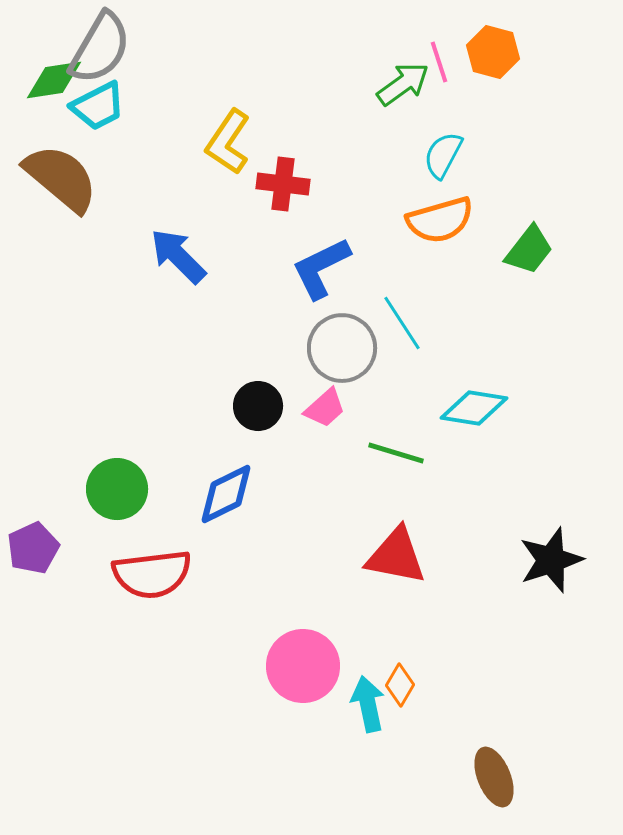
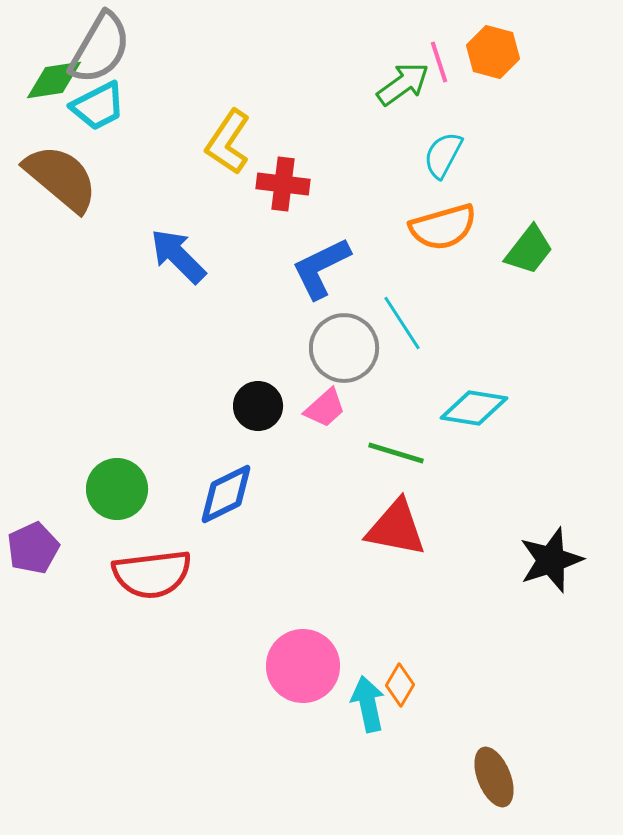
orange semicircle: moved 3 px right, 7 px down
gray circle: moved 2 px right
red triangle: moved 28 px up
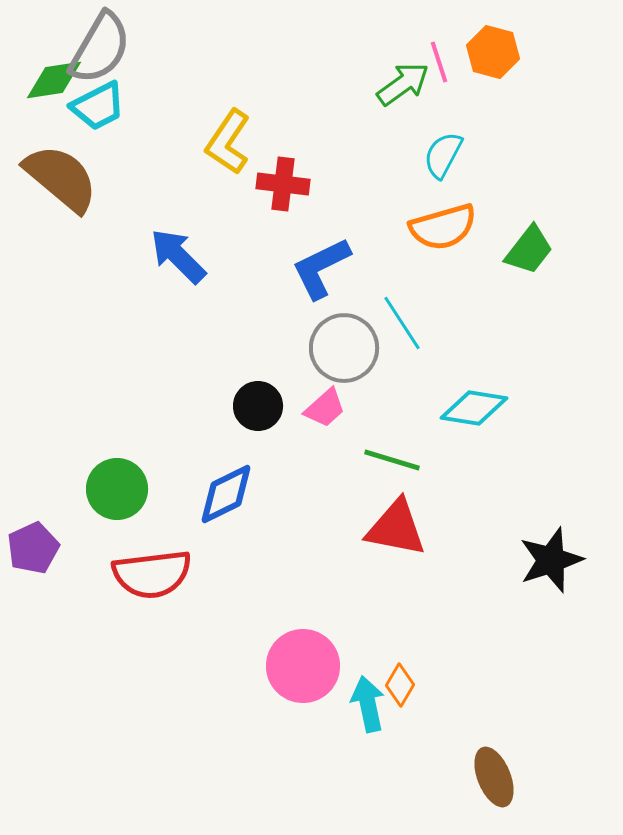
green line: moved 4 px left, 7 px down
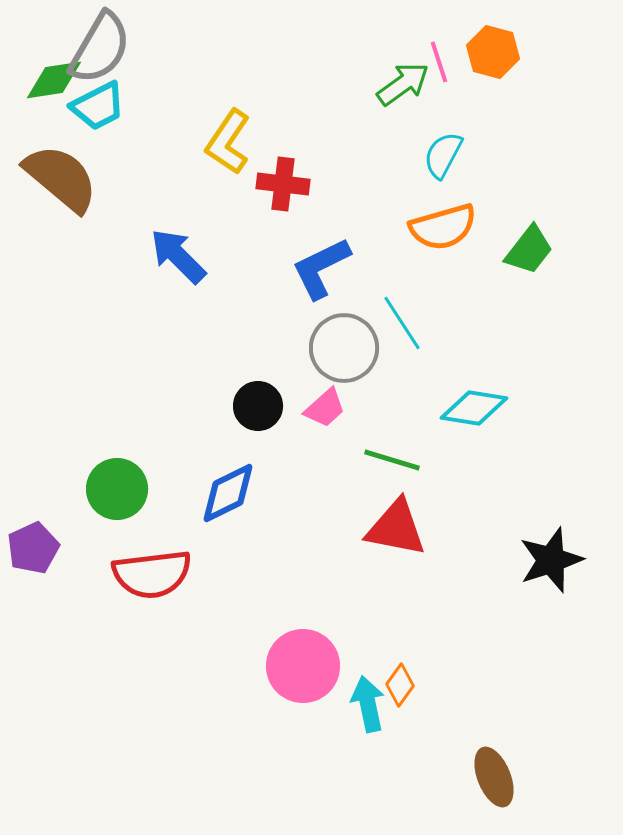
blue diamond: moved 2 px right, 1 px up
orange diamond: rotated 6 degrees clockwise
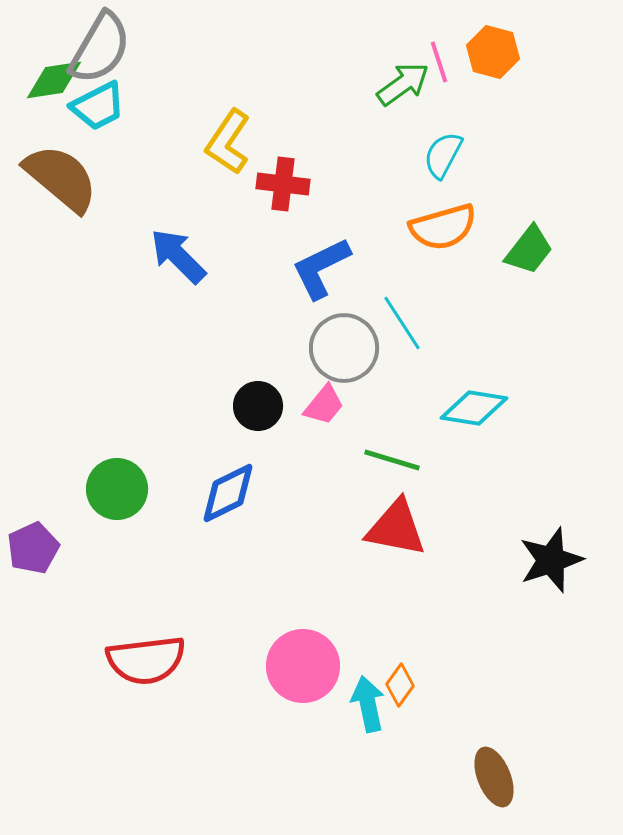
pink trapezoid: moved 1 px left, 3 px up; rotated 9 degrees counterclockwise
red semicircle: moved 6 px left, 86 px down
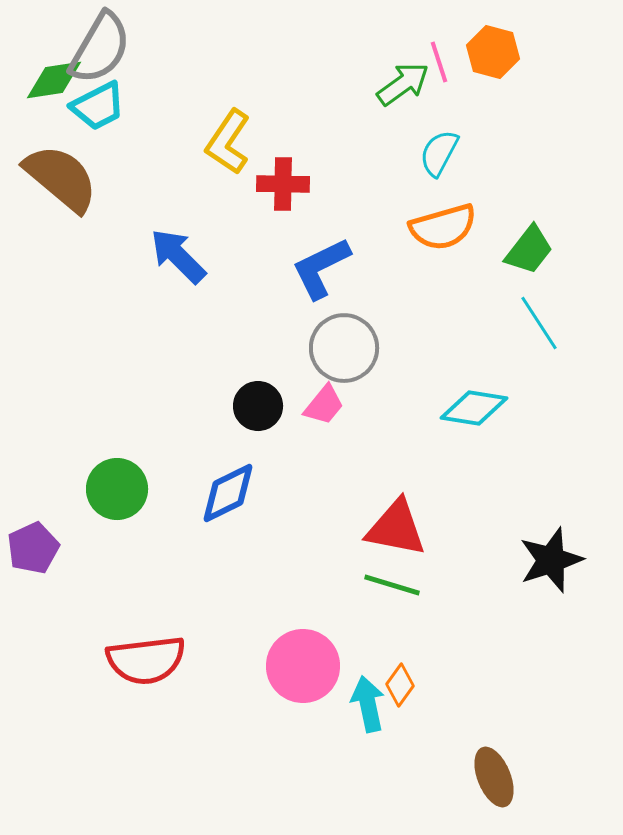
cyan semicircle: moved 4 px left, 2 px up
red cross: rotated 6 degrees counterclockwise
cyan line: moved 137 px right
green line: moved 125 px down
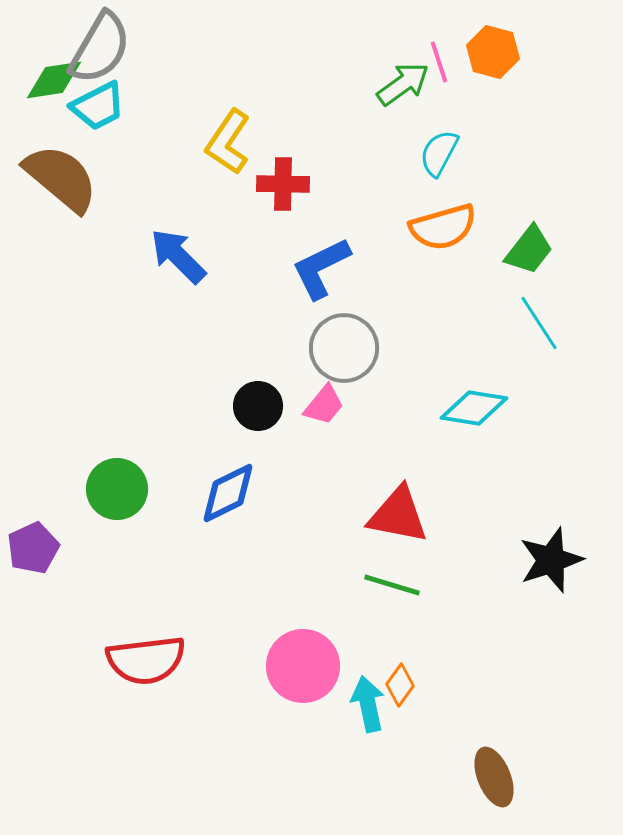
red triangle: moved 2 px right, 13 px up
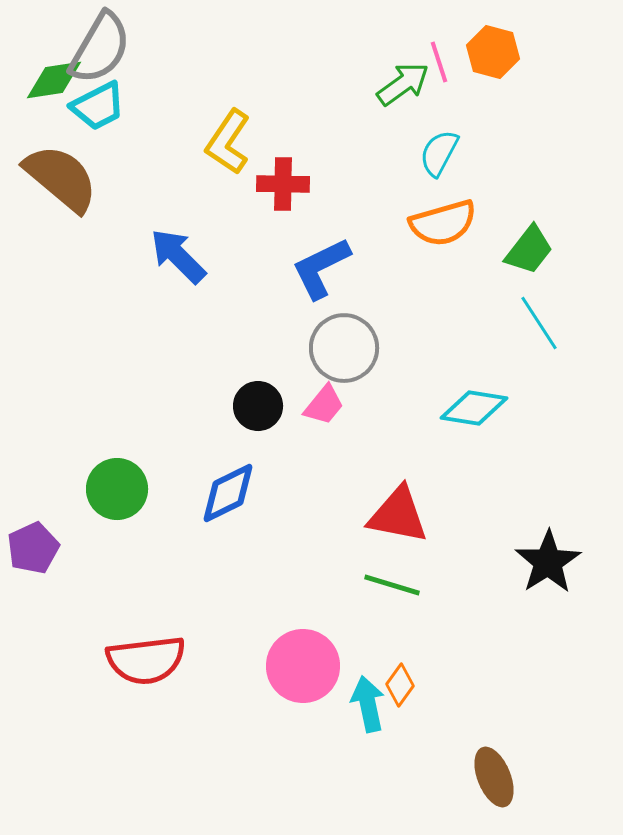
orange semicircle: moved 4 px up
black star: moved 3 px left, 2 px down; rotated 14 degrees counterclockwise
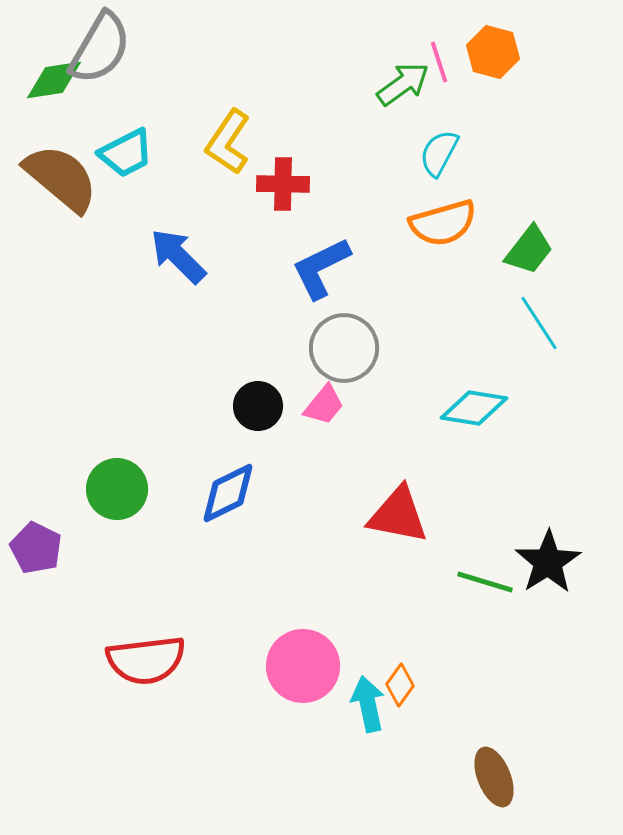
cyan trapezoid: moved 28 px right, 47 px down
purple pentagon: moved 3 px right; rotated 21 degrees counterclockwise
green line: moved 93 px right, 3 px up
